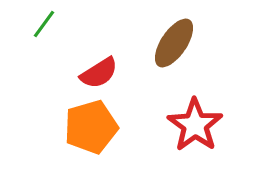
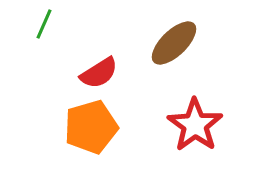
green line: rotated 12 degrees counterclockwise
brown ellipse: rotated 12 degrees clockwise
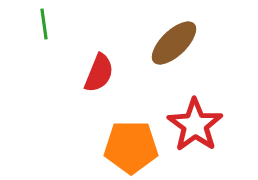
green line: rotated 32 degrees counterclockwise
red semicircle: rotated 36 degrees counterclockwise
orange pentagon: moved 40 px right, 20 px down; rotated 16 degrees clockwise
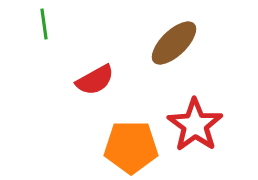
red semicircle: moved 4 px left, 7 px down; rotated 39 degrees clockwise
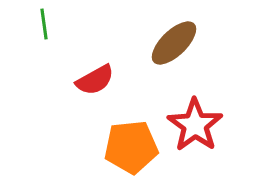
orange pentagon: rotated 6 degrees counterclockwise
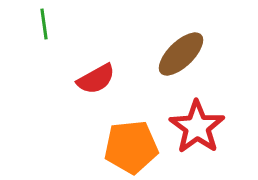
brown ellipse: moved 7 px right, 11 px down
red semicircle: moved 1 px right, 1 px up
red star: moved 2 px right, 2 px down
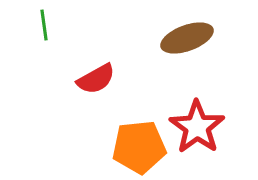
green line: moved 1 px down
brown ellipse: moved 6 px right, 16 px up; rotated 24 degrees clockwise
orange pentagon: moved 8 px right
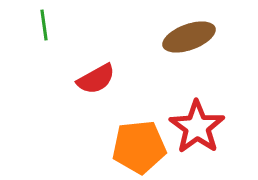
brown ellipse: moved 2 px right, 1 px up
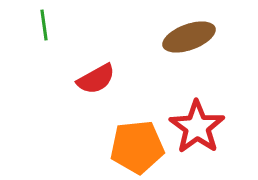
orange pentagon: moved 2 px left
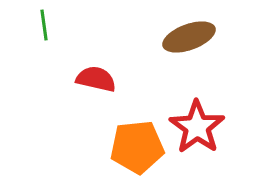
red semicircle: rotated 138 degrees counterclockwise
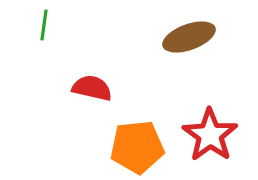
green line: rotated 16 degrees clockwise
red semicircle: moved 4 px left, 9 px down
red star: moved 13 px right, 8 px down
